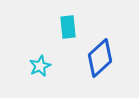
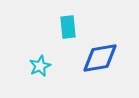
blue diamond: rotated 33 degrees clockwise
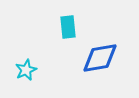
cyan star: moved 14 px left, 4 px down
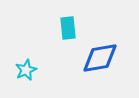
cyan rectangle: moved 1 px down
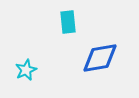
cyan rectangle: moved 6 px up
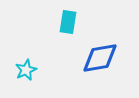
cyan rectangle: rotated 15 degrees clockwise
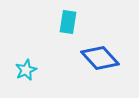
blue diamond: rotated 57 degrees clockwise
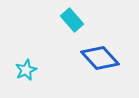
cyan rectangle: moved 4 px right, 2 px up; rotated 50 degrees counterclockwise
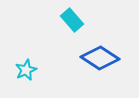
blue diamond: rotated 15 degrees counterclockwise
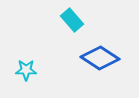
cyan star: rotated 25 degrees clockwise
